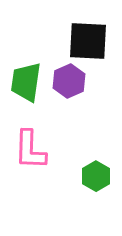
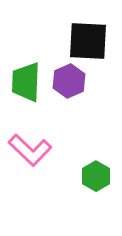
green trapezoid: rotated 6 degrees counterclockwise
pink L-shape: rotated 48 degrees counterclockwise
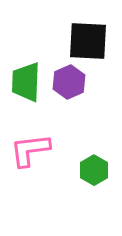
purple hexagon: moved 1 px down
pink L-shape: rotated 129 degrees clockwise
green hexagon: moved 2 px left, 6 px up
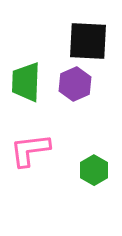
purple hexagon: moved 6 px right, 2 px down
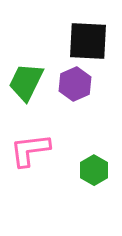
green trapezoid: rotated 24 degrees clockwise
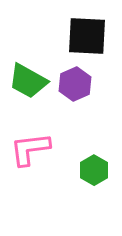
black square: moved 1 px left, 5 px up
green trapezoid: moved 2 px right, 1 px up; rotated 87 degrees counterclockwise
pink L-shape: moved 1 px up
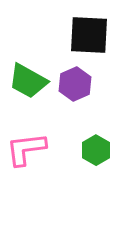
black square: moved 2 px right, 1 px up
pink L-shape: moved 4 px left
green hexagon: moved 2 px right, 20 px up
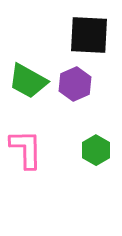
pink L-shape: rotated 96 degrees clockwise
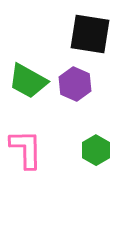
black square: moved 1 px right, 1 px up; rotated 6 degrees clockwise
purple hexagon: rotated 12 degrees counterclockwise
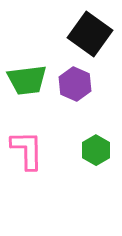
black square: rotated 27 degrees clockwise
green trapezoid: moved 1 px left, 1 px up; rotated 36 degrees counterclockwise
pink L-shape: moved 1 px right, 1 px down
